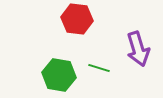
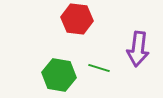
purple arrow: rotated 24 degrees clockwise
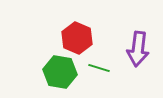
red hexagon: moved 19 px down; rotated 16 degrees clockwise
green hexagon: moved 1 px right, 3 px up
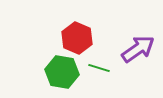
purple arrow: rotated 132 degrees counterclockwise
green hexagon: moved 2 px right
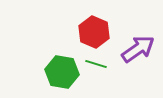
red hexagon: moved 17 px right, 6 px up
green line: moved 3 px left, 4 px up
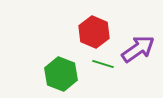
green line: moved 7 px right
green hexagon: moved 1 px left, 2 px down; rotated 12 degrees clockwise
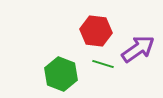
red hexagon: moved 2 px right, 1 px up; rotated 16 degrees counterclockwise
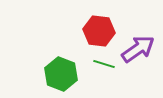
red hexagon: moved 3 px right
green line: moved 1 px right
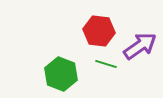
purple arrow: moved 2 px right, 3 px up
green line: moved 2 px right
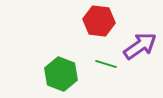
red hexagon: moved 10 px up
